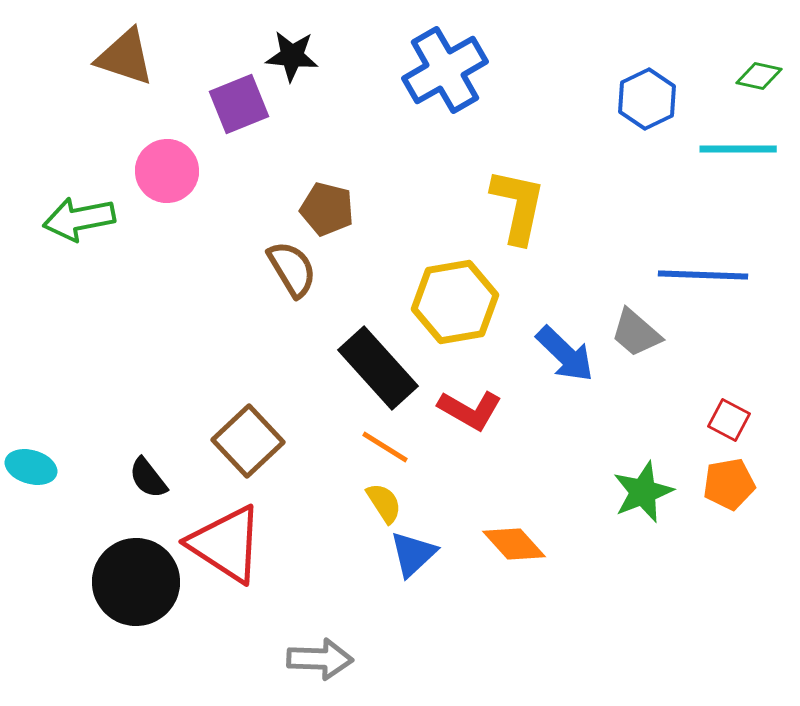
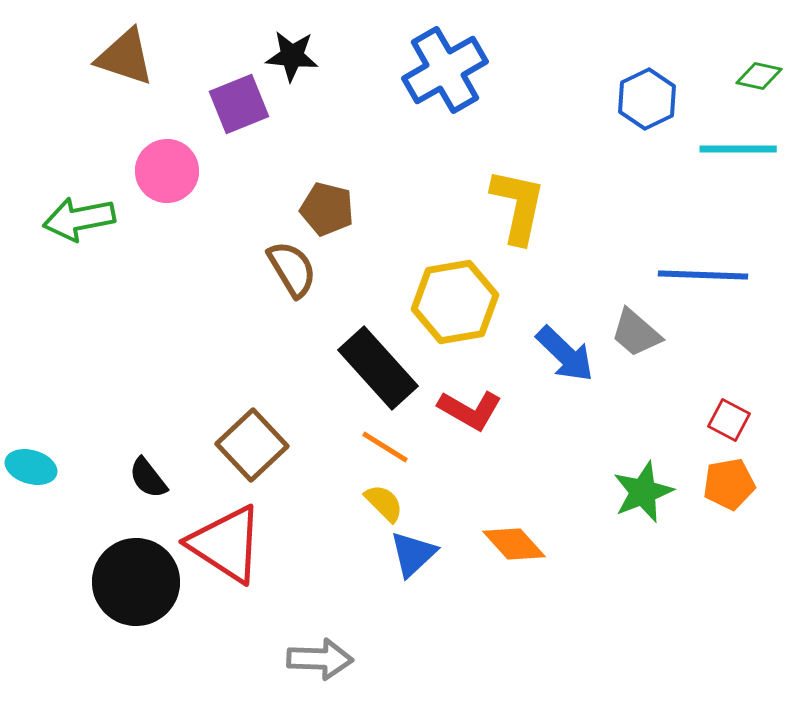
brown square: moved 4 px right, 4 px down
yellow semicircle: rotated 12 degrees counterclockwise
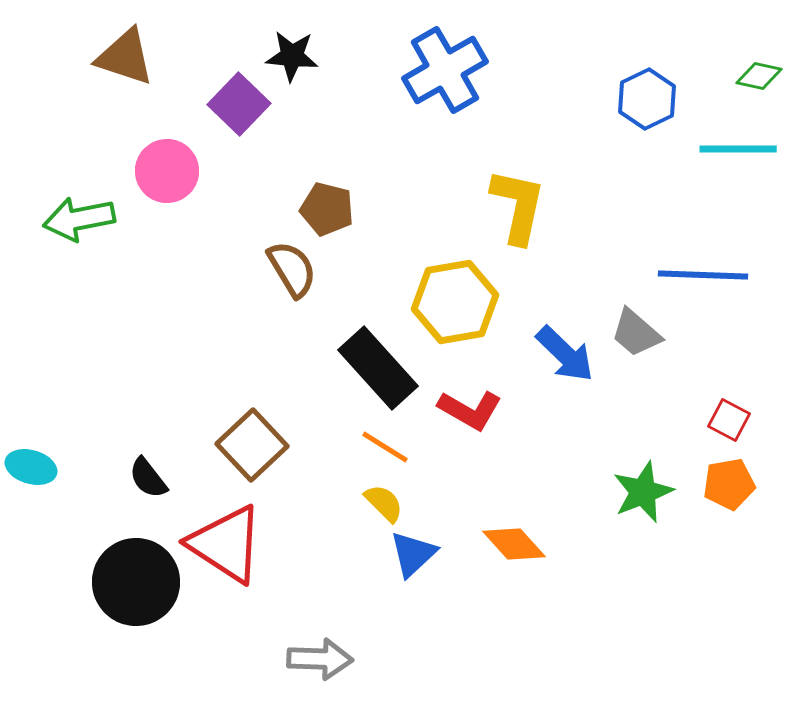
purple square: rotated 24 degrees counterclockwise
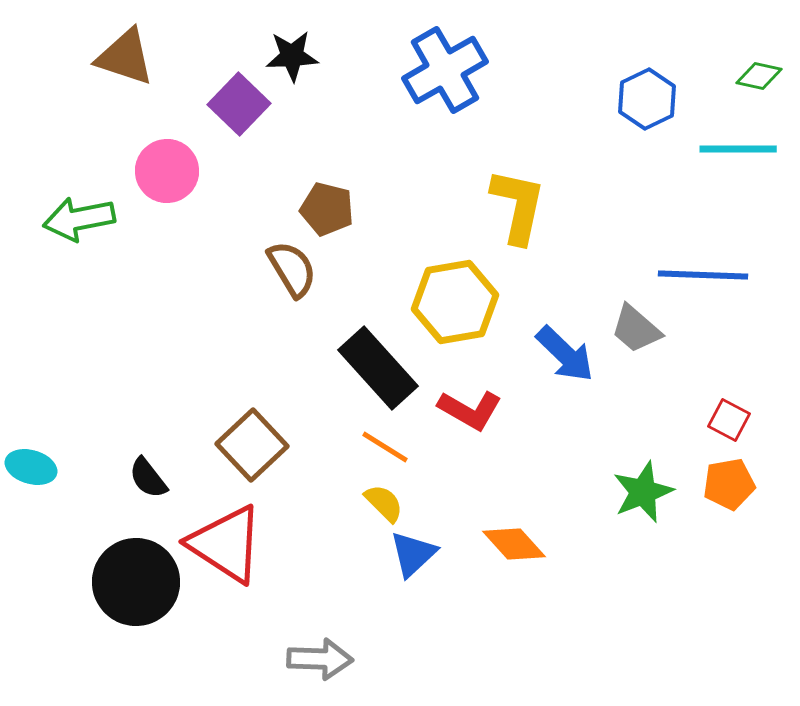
black star: rotated 8 degrees counterclockwise
gray trapezoid: moved 4 px up
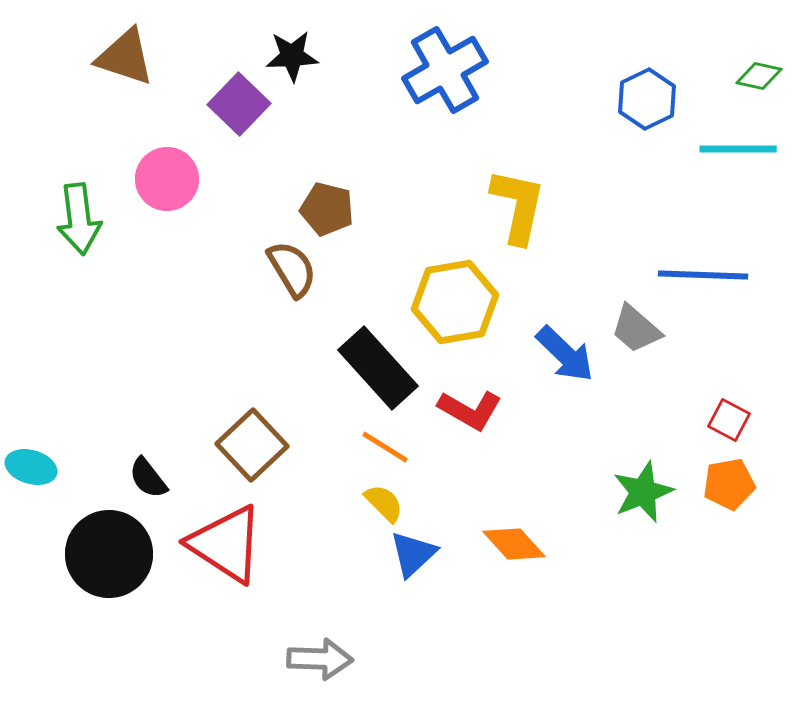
pink circle: moved 8 px down
green arrow: rotated 86 degrees counterclockwise
black circle: moved 27 px left, 28 px up
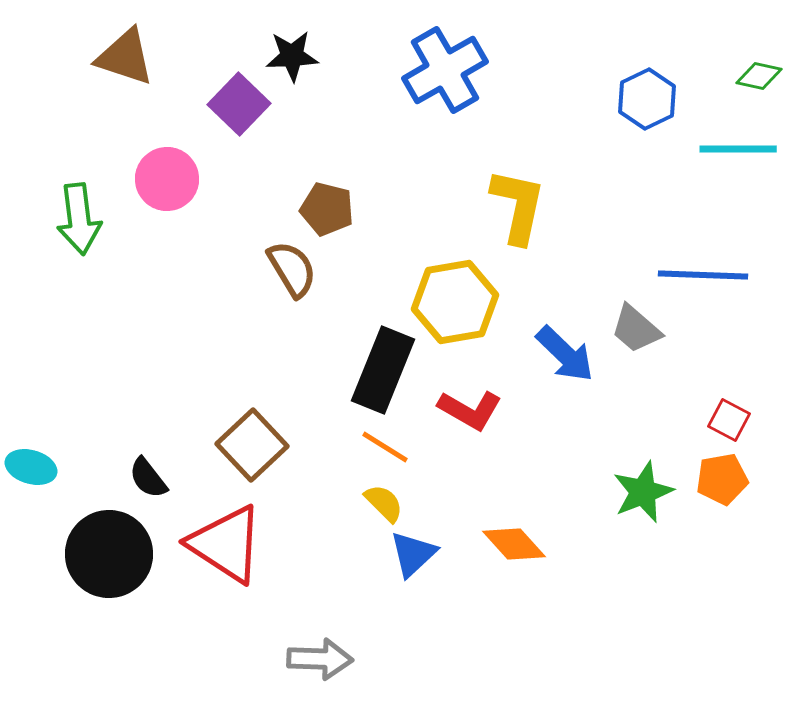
black rectangle: moved 5 px right, 2 px down; rotated 64 degrees clockwise
orange pentagon: moved 7 px left, 5 px up
